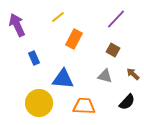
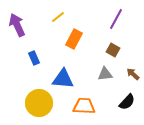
purple line: rotated 15 degrees counterclockwise
gray triangle: moved 2 px up; rotated 21 degrees counterclockwise
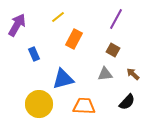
purple arrow: rotated 55 degrees clockwise
blue rectangle: moved 4 px up
blue triangle: rotated 20 degrees counterclockwise
yellow circle: moved 1 px down
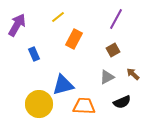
brown square: rotated 32 degrees clockwise
gray triangle: moved 2 px right, 3 px down; rotated 21 degrees counterclockwise
blue triangle: moved 6 px down
black semicircle: moved 5 px left; rotated 24 degrees clockwise
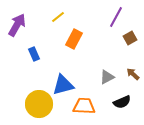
purple line: moved 2 px up
brown square: moved 17 px right, 12 px up
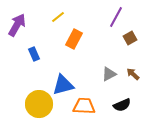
gray triangle: moved 2 px right, 3 px up
black semicircle: moved 3 px down
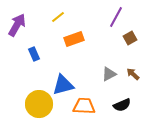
orange rectangle: rotated 42 degrees clockwise
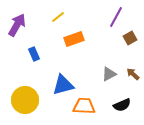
yellow circle: moved 14 px left, 4 px up
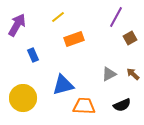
blue rectangle: moved 1 px left, 1 px down
yellow circle: moved 2 px left, 2 px up
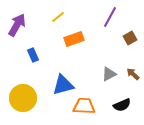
purple line: moved 6 px left
